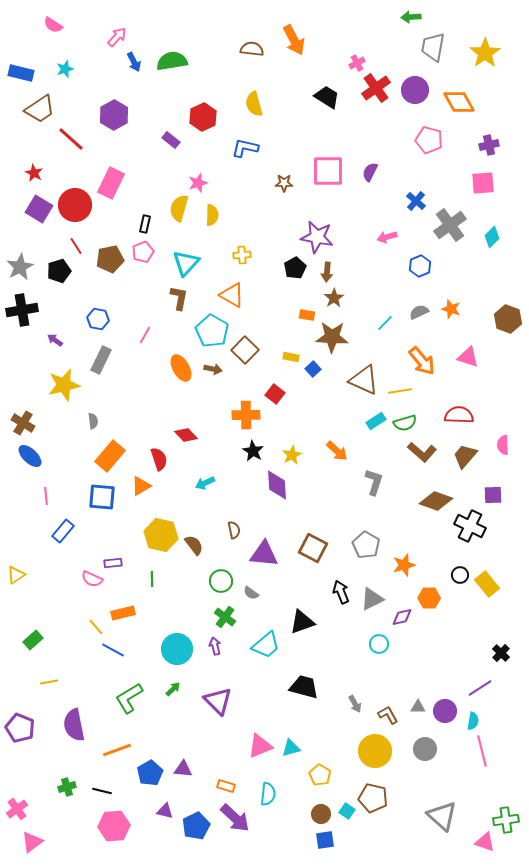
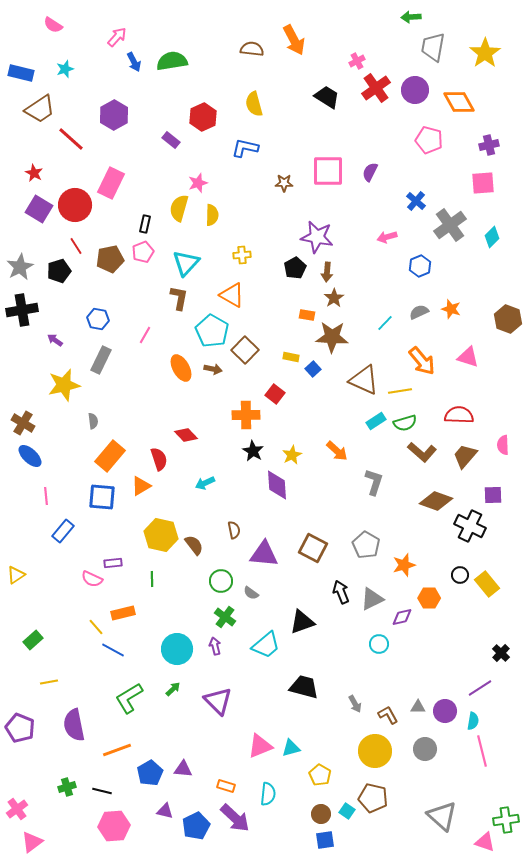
pink cross at (357, 63): moved 2 px up
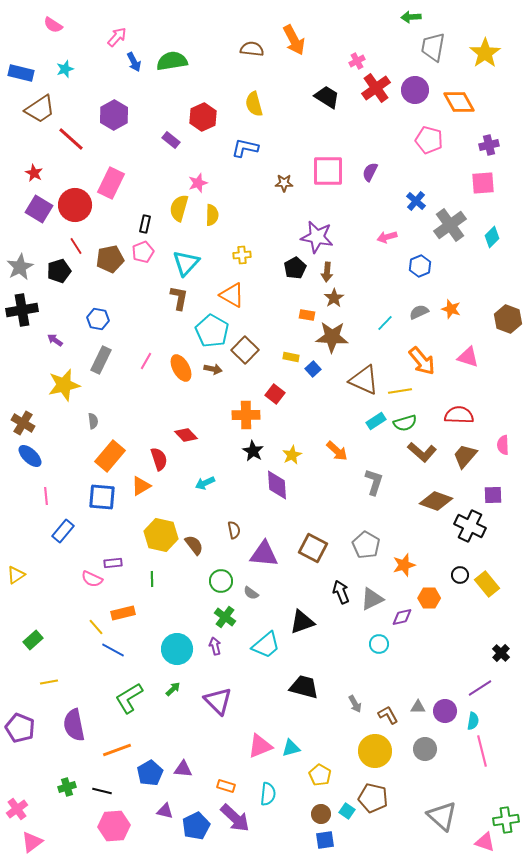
pink line at (145, 335): moved 1 px right, 26 px down
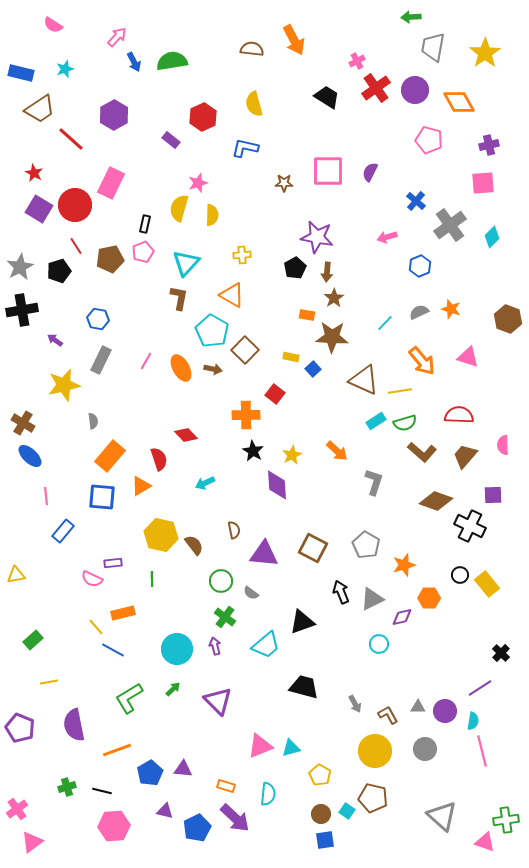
yellow triangle at (16, 575): rotated 24 degrees clockwise
blue pentagon at (196, 826): moved 1 px right, 2 px down
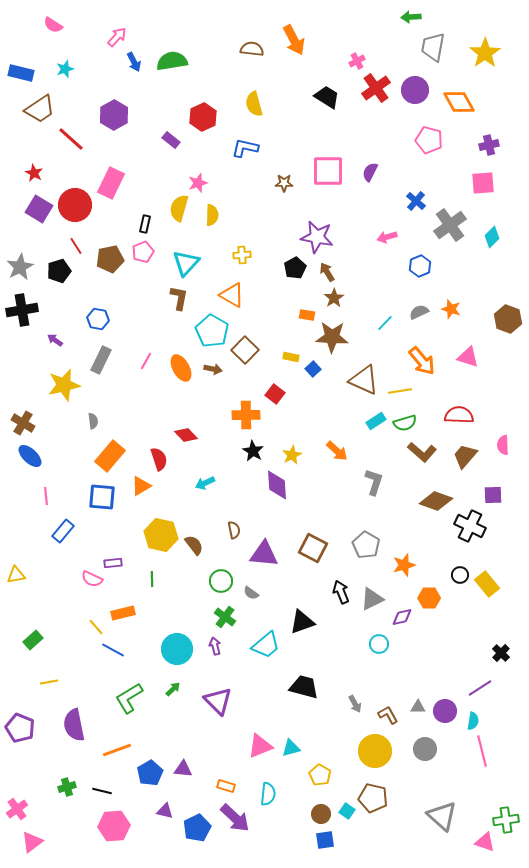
brown arrow at (327, 272): rotated 144 degrees clockwise
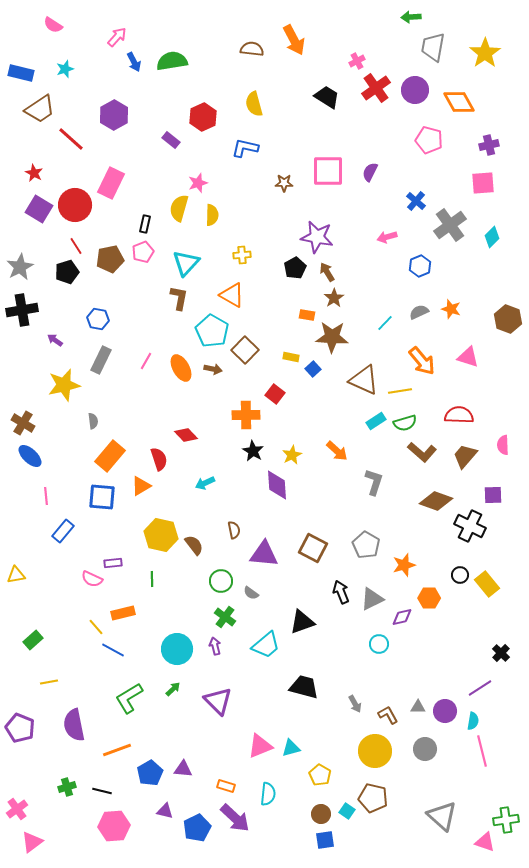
black pentagon at (59, 271): moved 8 px right, 1 px down
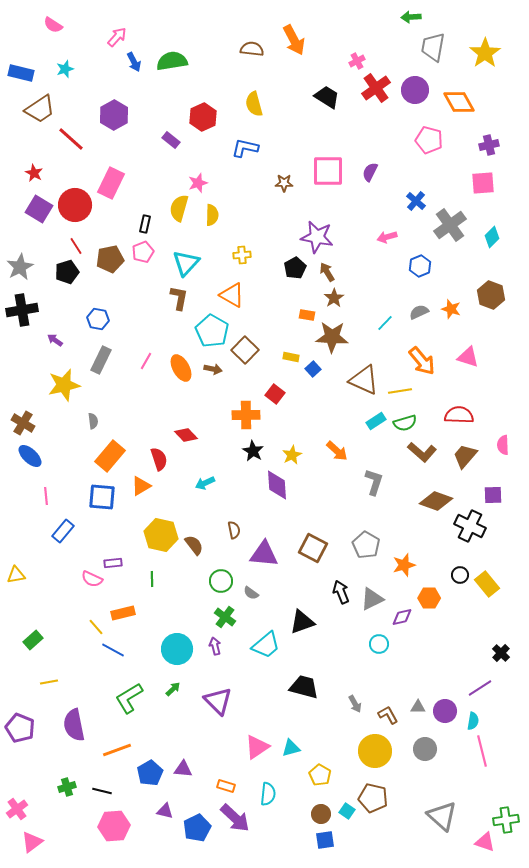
brown hexagon at (508, 319): moved 17 px left, 24 px up
pink triangle at (260, 746): moved 3 px left, 1 px down; rotated 12 degrees counterclockwise
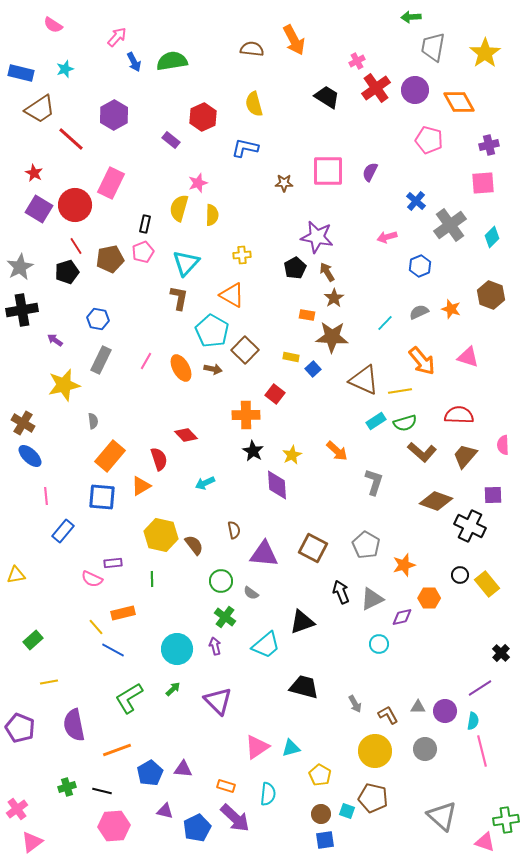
cyan square at (347, 811): rotated 14 degrees counterclockwise
